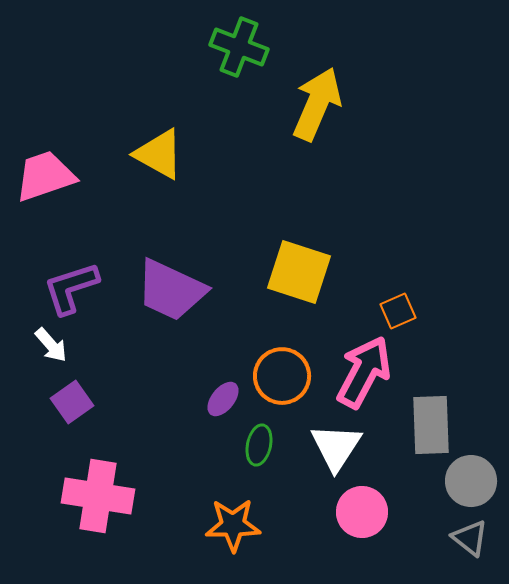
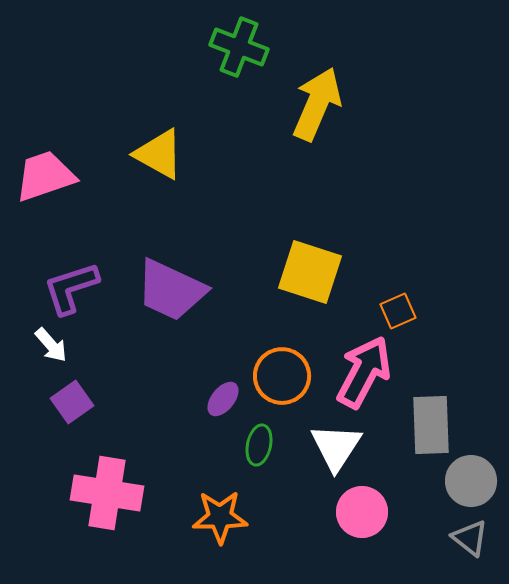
yellow square: moved 11 px right
pink cross: moved 9 px right, 3 px up
orange star: moved 13 px left, 8 px up
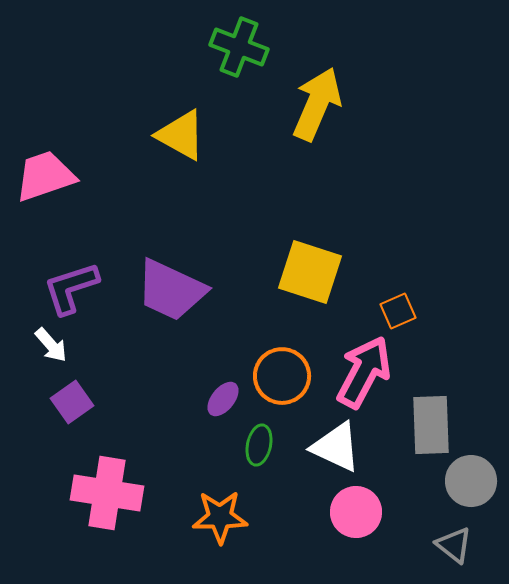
yellow triangle: moved 22 px right, 19 px up
white triangle: rotated 38 degrees counterclockwise
pink circle: moved 6 px left
gray triangle: moved 16 px left, 7 px down
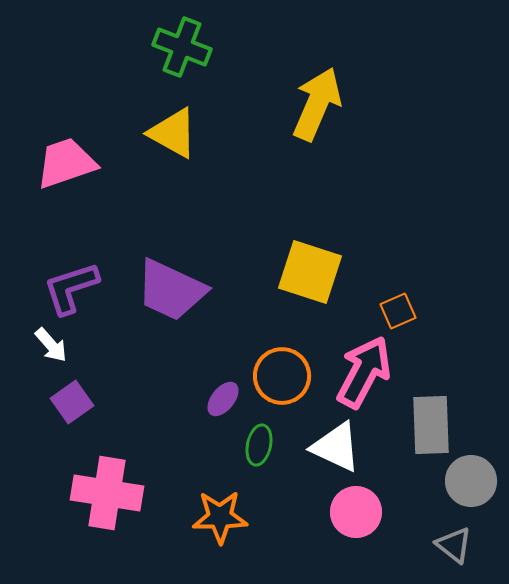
green cross: moved 57 px left
yellow triangle: moved 8 px left, 2 px up
pink trapezoid: moved 21 px right, 13 px up
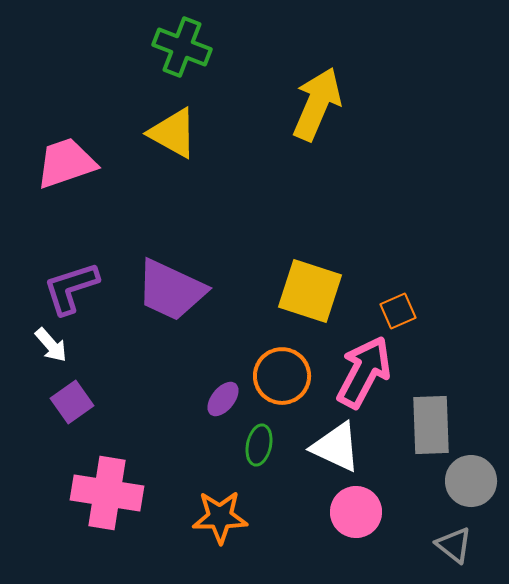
yellow square: moved 19 px down
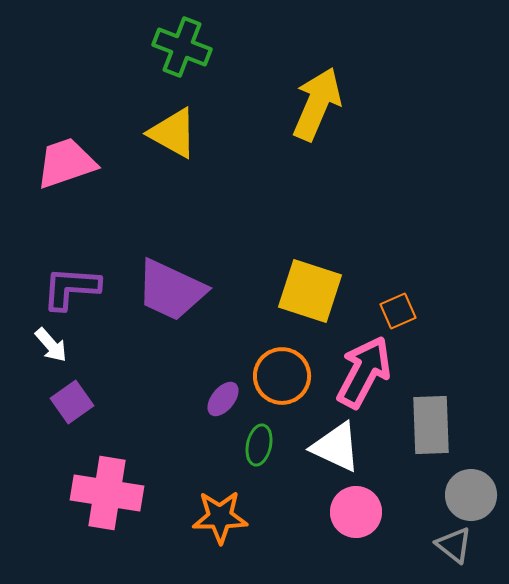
purple L-shape: rotated 22 degrees clockwise
gray circle: moved 14 px down
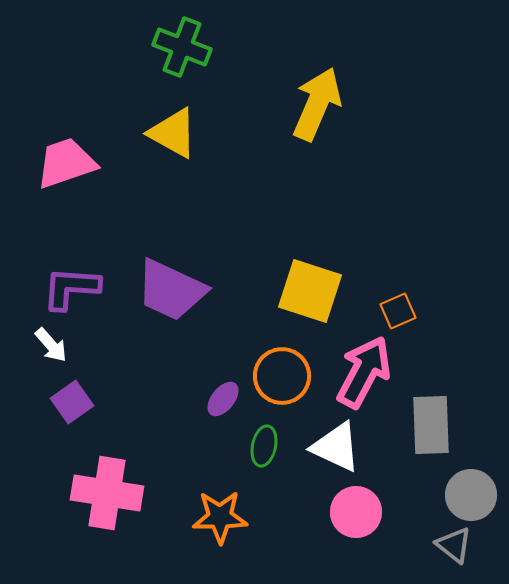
green ellipse: moved 5 px right, 1 px down
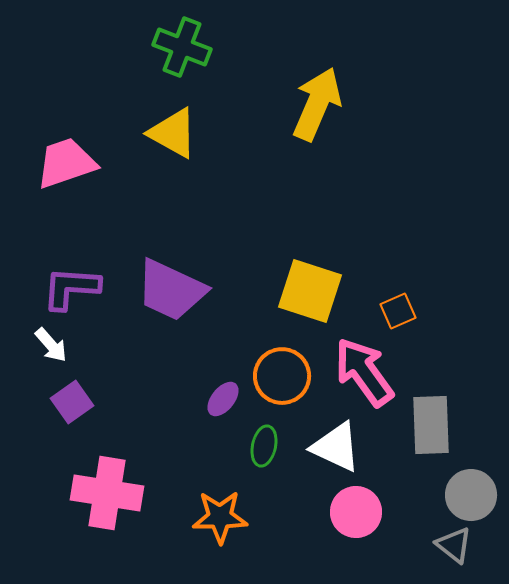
pink arrow: rotated 64 degrees counterclockwise
